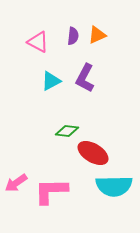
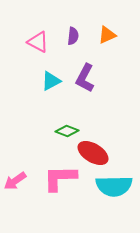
orange triangle: moved 10 px right
green diamond: rotated 15 degrees clockwise
pink arrow: moved 1 px left, 2 px up
pink L-shape: moved 9 px right, 13 px up
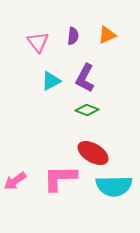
pink triangle: rotated 25 degrees clockwise
green diamond: moved 20 px right, 21 px up
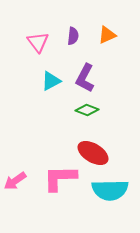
cyan semicircle: moved 4 px left, 4 px down
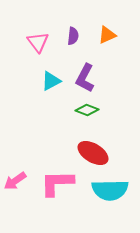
pink L-shape: moved 3 px left, 5 px down
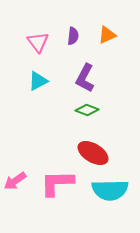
cyan triangle: moved 13 px left
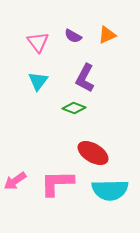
purple semicircle: rotated 114 degrees clockwise
cyan triangle: rotated 25 degrees counterclockwise
green diamond: moved 13 px left, 2 px up
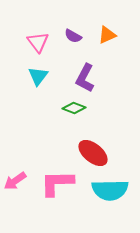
cyan triangle: moved 5 px up
red ellipse: rotated 8 degrees clockwise
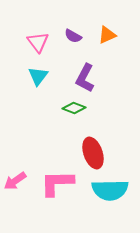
red ellipse: rotated 32 degrees clockwise
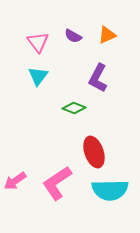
purple L-shape: moved 13 px right
red ellipse: moved 1 px right, 1 px up
pink L-shape: rotated 33 degrees counterclockwise
